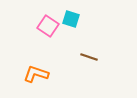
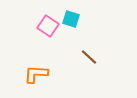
brown line: rotated 24 degrees clockwise
orange L-shape: rotated 15 degrees counterclockwise
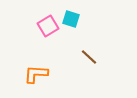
pink square: rotated 25 degrees clockwise
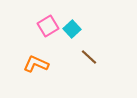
cyan square: moved 1 px right, 10 px down; rotated 30 degrees clockwise
orange L-shape: moved 10 px up; rotated 20 degrees clockwise
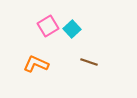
brown line: moved 5 px down; rotated 24 degrees counterclockwise
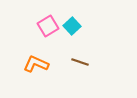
cyan square: moved 3 px up
brown line: moved 9 px left
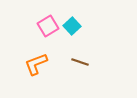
orange L-shape: rotated 45 degrees counterclockwise
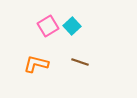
orange L-shape: rotated 35 degrees clockwise
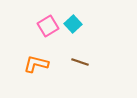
cyan square: moved 1 px right, 2 px up
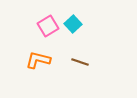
orange L-shape: moved 2 px right, 4 px up
